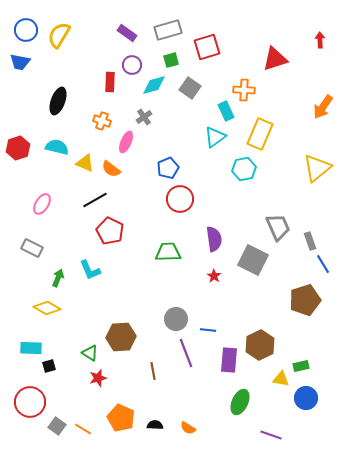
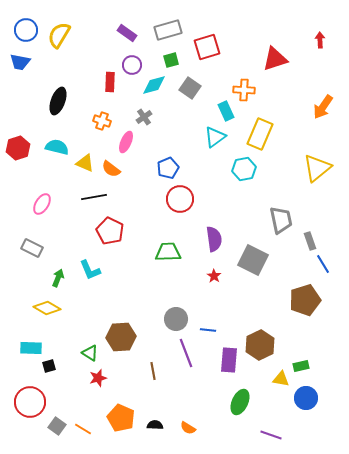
black line at (95, 200): moved 1 px left, 3 px up; rotated 20 degrees clockwise
gray trapezoid at (278, 227): moved 3 px right, 7 px up; rotated 12 degrees clockwise
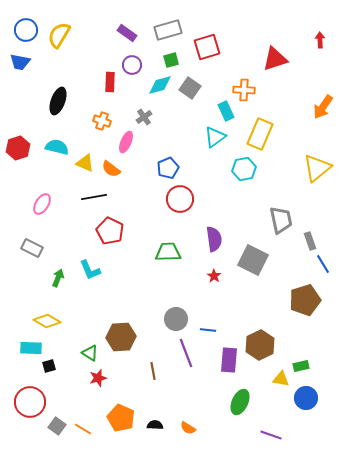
cyan diamond at (154, 85): moved 6 px right
yellow diamond at (47, 308): moved 13 px down
